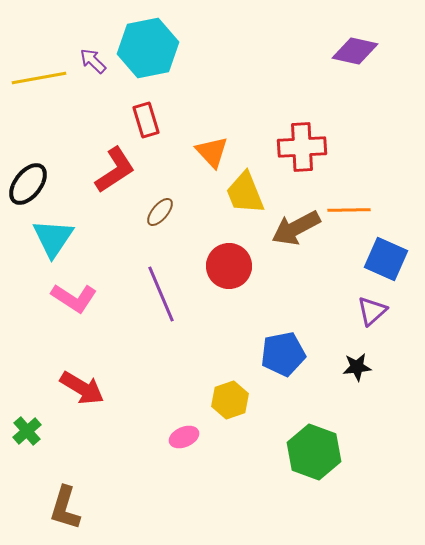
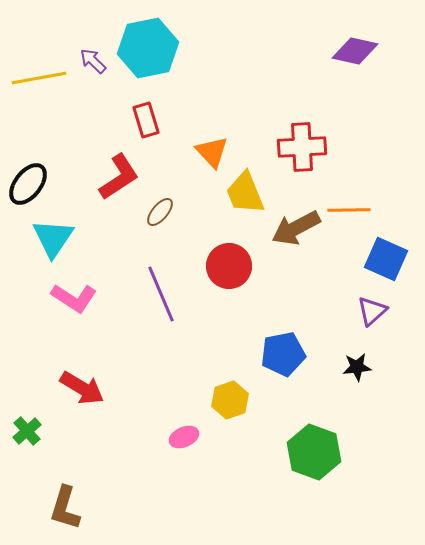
red L-shape: moved 4 px right, 7 px down
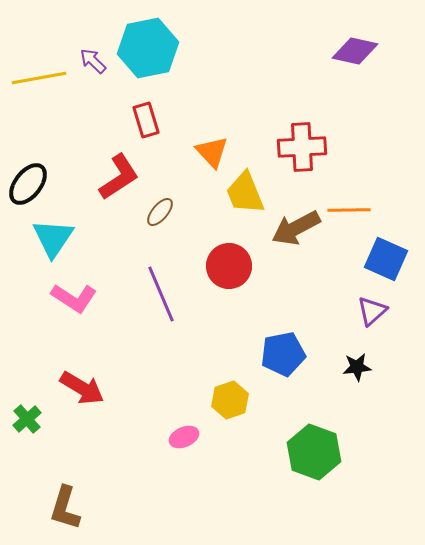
green cross: moved 12 px up
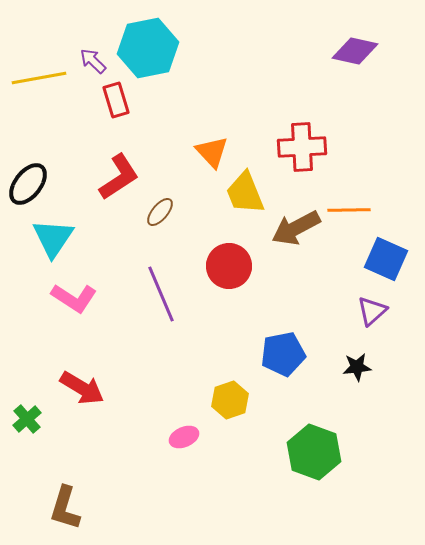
red rectangle: moved 30 px left, 20 px up
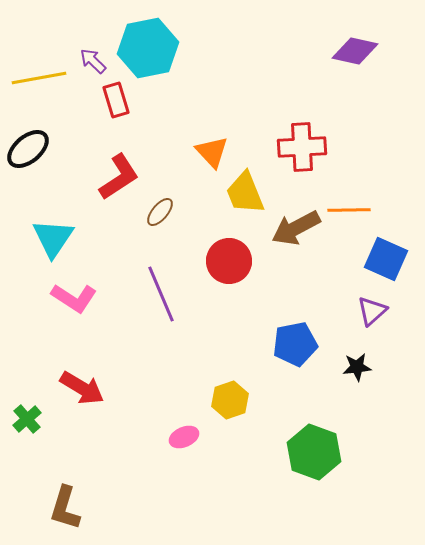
black ellipse: moved 35 px up; rotated 12 degrees clockwise
red circle: moved 5 px up
blue pentagon: moved 12 px right, 10 px up
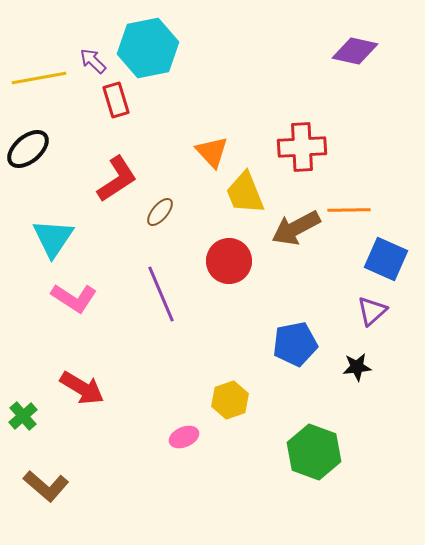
red L-shape: moved 2 px left, 2 px down
green cross: moved 4 px left, 3 px up
brown L-shape: moved 19 px left, 22 px up; rotated 66 degrees counterclockwise
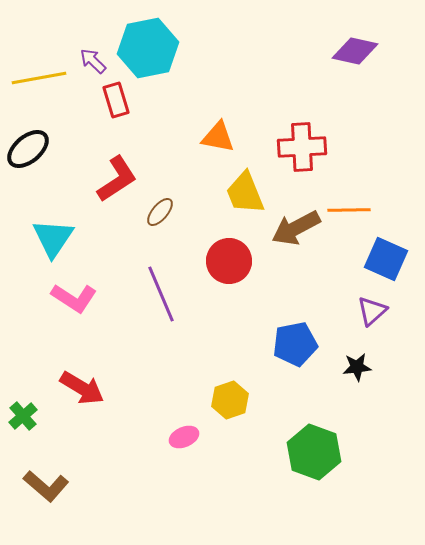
orange triangle: moved 6 px right, 15 px up; rotated 36 degrees counterclockwise
